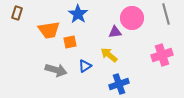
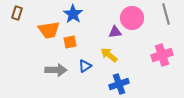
blue star: moved 5 px left
gray arrow: rotated 15 degrees counterclockwise
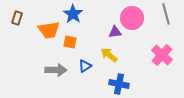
brown rectangle: moved 5 px down
orange square: rotated 24 degrees clockwise
pink cross: rotated 30 degrees counterclockwise
blue cross: rotated 30 degrees clockwise
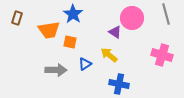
purple triangle: rotated 40 degrees clockwise
pink cross: rotated 25 degrees counterclockwise
blue triangle: moved 2 px up
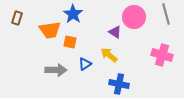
pink circle: moved 2 px right, 1 px up
orange trapezoid: moved 1 px right
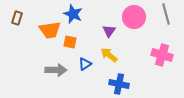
blue star: rotated 12 degrees counterclockwise
purple triangle: moved 6 px left, 1 px up; rotated 32 degrees clockwise
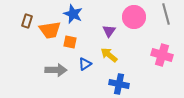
brown rectangle: moved 10 px right, 3 px down
